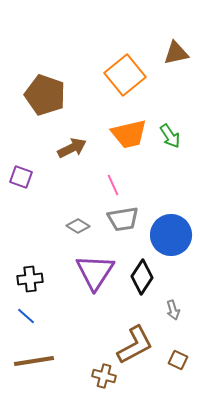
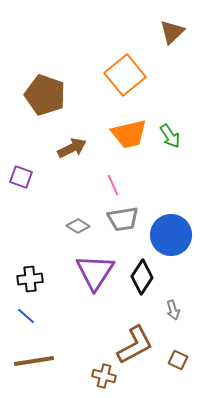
brown triangle: moved 4 px left, 21 px up; rotated 32 degrees counterclockwise
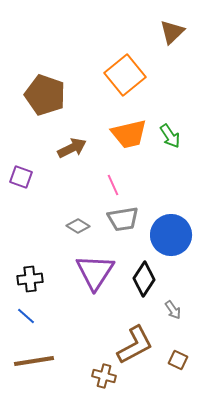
black diamond: moved 2 px right, 2 px down
gray arrow: rotated 18 degrees counterclockwise
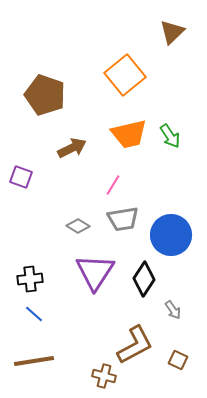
pink line: rotated 55 degrees clockwise
blue line: moved 8 px right, 2 px up
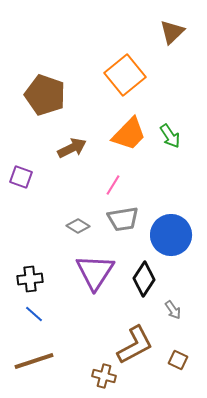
orange trapezoid: rotated 33 degrees counterclockwise
brown line: rotated 9 degrees counterclockwise
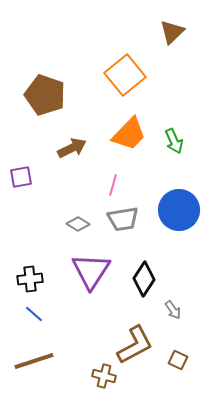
green arrow: moved 4 px right, 5 px down; rotated 10 degrees clockwise
purple square: rotated 30 degrees counterclockwise
pink line: rotated 15 degrees counterclockwise
gray diamond: moved 2 px up
blue circle: moved 8 px right, 25 px up
purple triangle: moved 4 px left, 1 px up
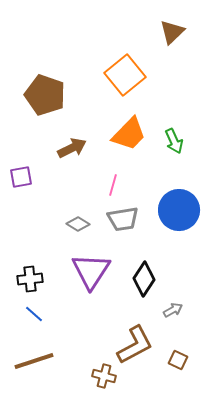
gray arrow: rotated 84 degrees counterclockwise
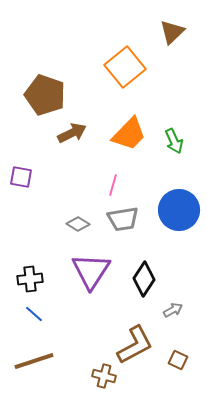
orange square: moved 8 px up
brown arrow: moved 15 px up
purple square: rotated 20 degrees clockwise
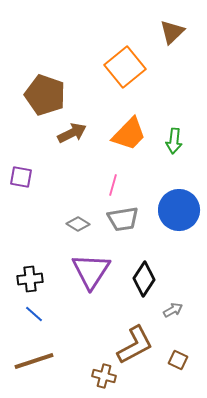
green arrow: rotated 30 degrees clockwise
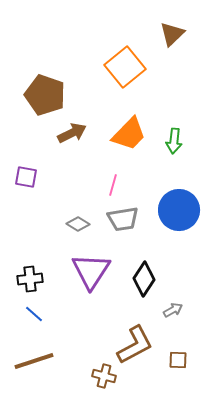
brown triangle: moved 2 px down
purple square: moved 5 px right
brown square: rotated 24 degrees counterclockwise
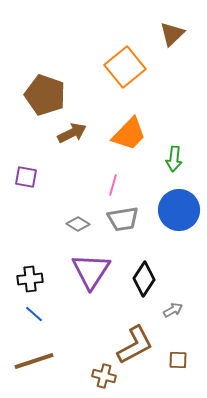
green arrow: moved 18 px down
